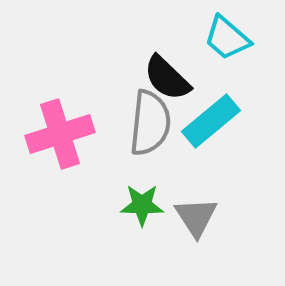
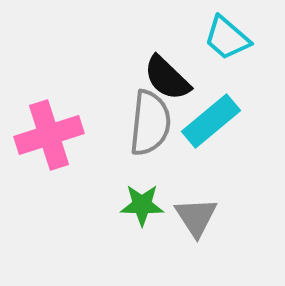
pink cross: moved 11 px left, 1 px down
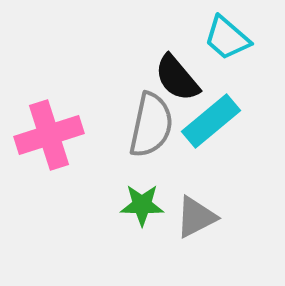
black semicircle: moved 10 px right; rotated 6 degrees clockwise
gray semicircle: moved 1 px right, 2 px down; rotated 6 degrees clockwise
gray triangle: rotated 36 degrees clockwise
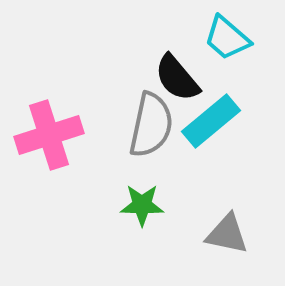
gray triangle: moved 31 px right, 17 px down; rotated 39 degrees clockwise
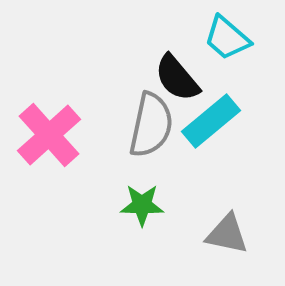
pink cross: rotated 24 degrees counterclockwise
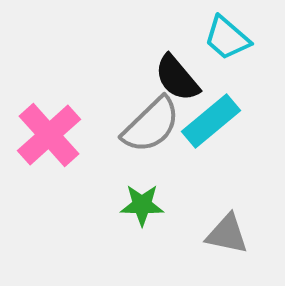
gray semicircle: rotated 34 degrees clockwise
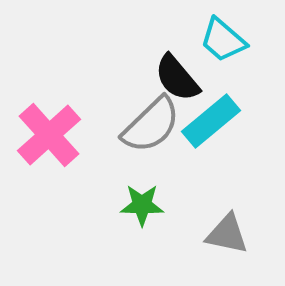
cyan trapezoid: moved 4 px left, 2 px down
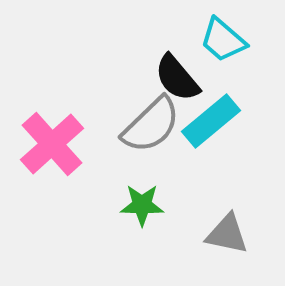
pink cross: moved 3 px right, 9 px down
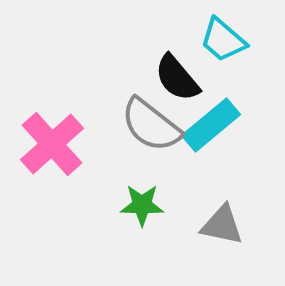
cyan rectangle: moved 4 px down
gray semicircle: rotated 82 degrees clockwise
gray triangle: moved 5 px left, 9 px up
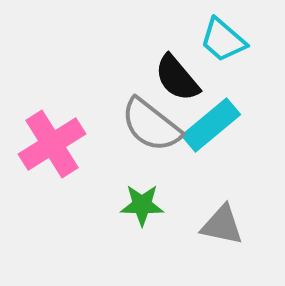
pink cross: rotated 10 degrees clockwise
